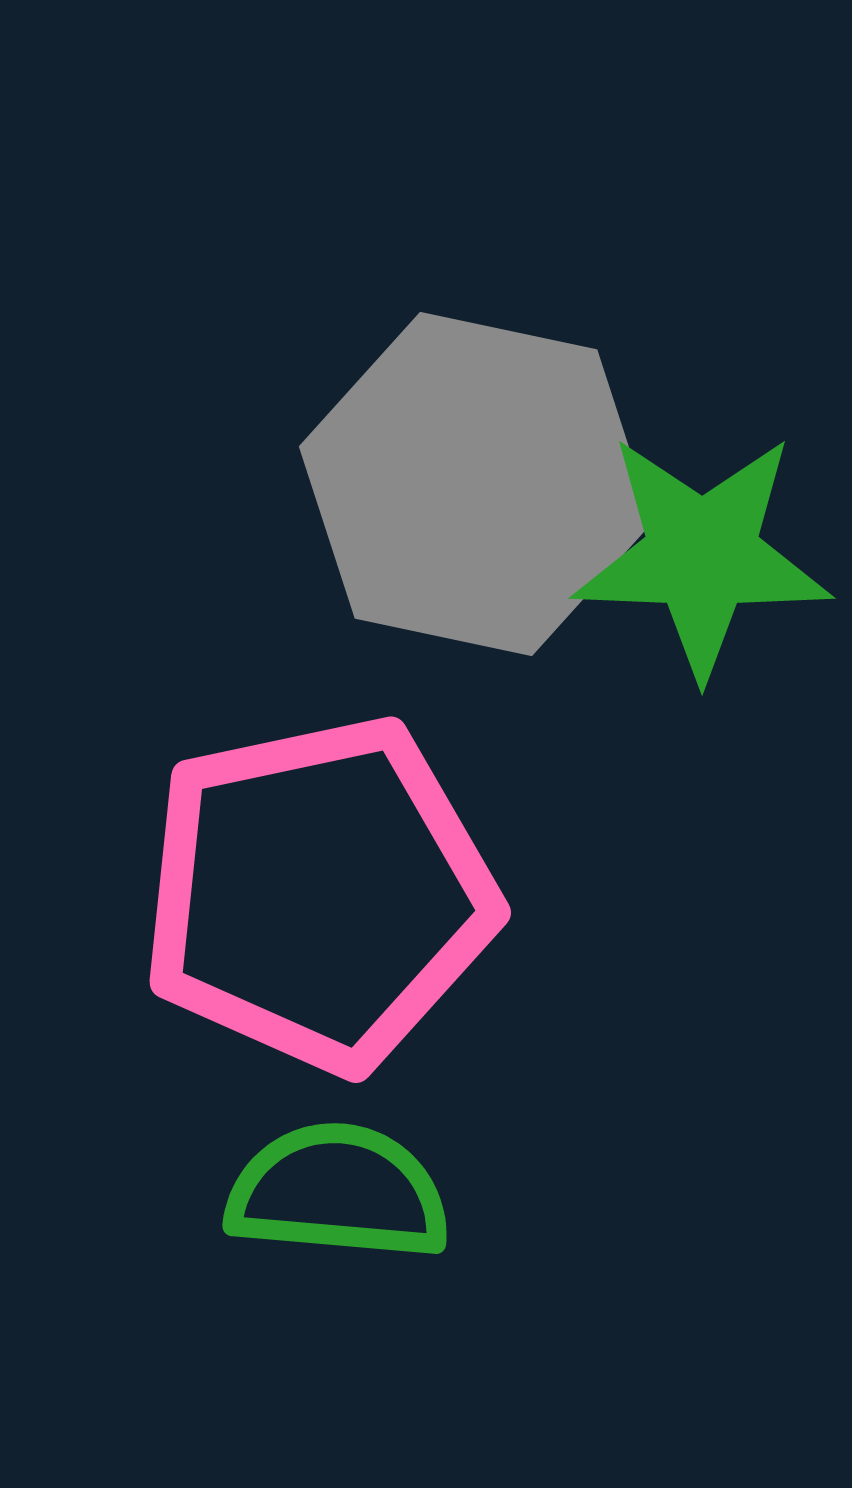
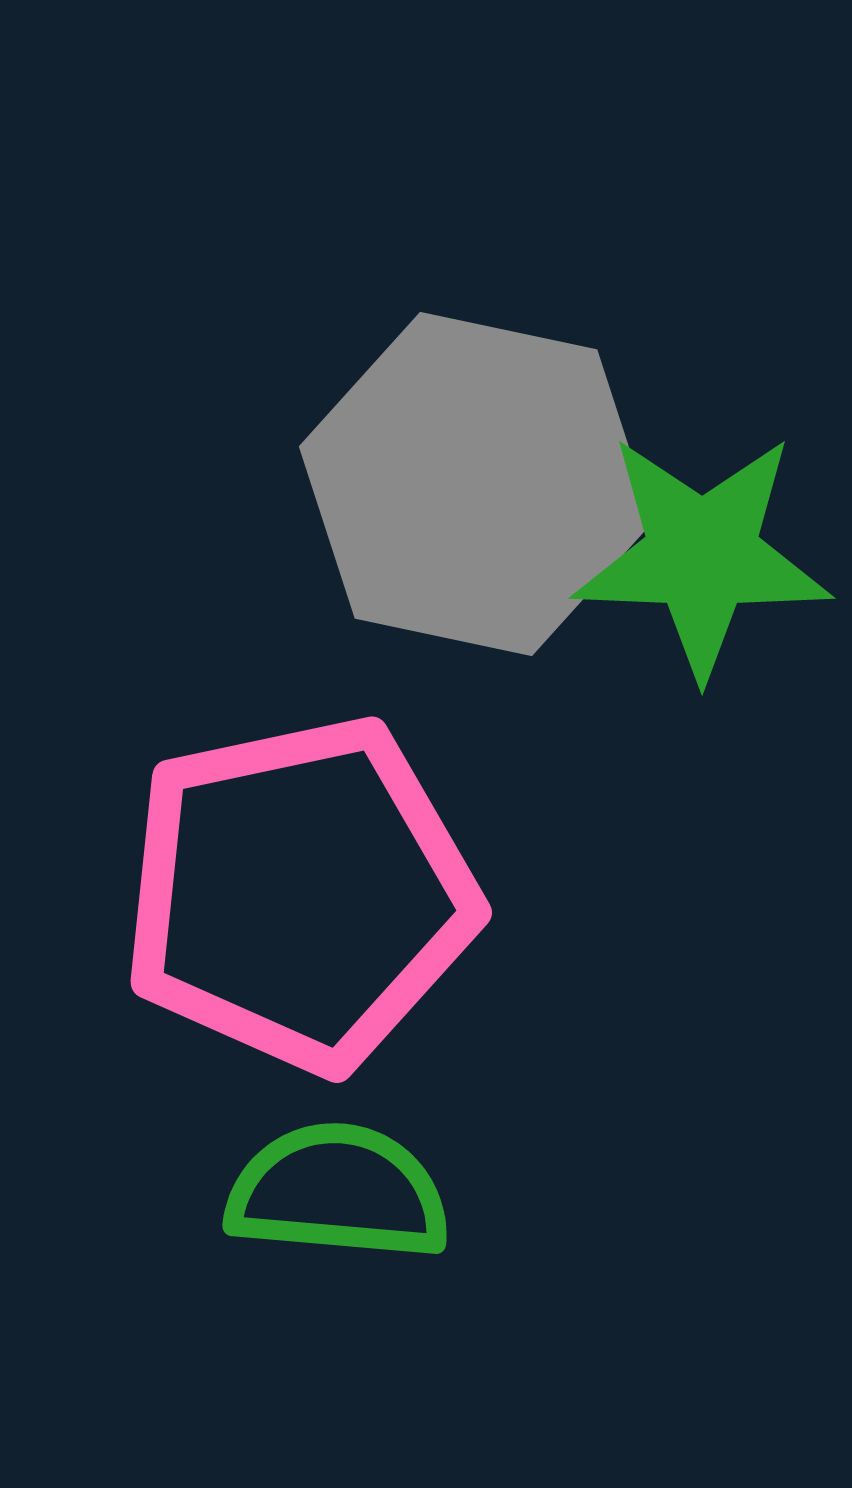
pink pentagon: moved 19 px left
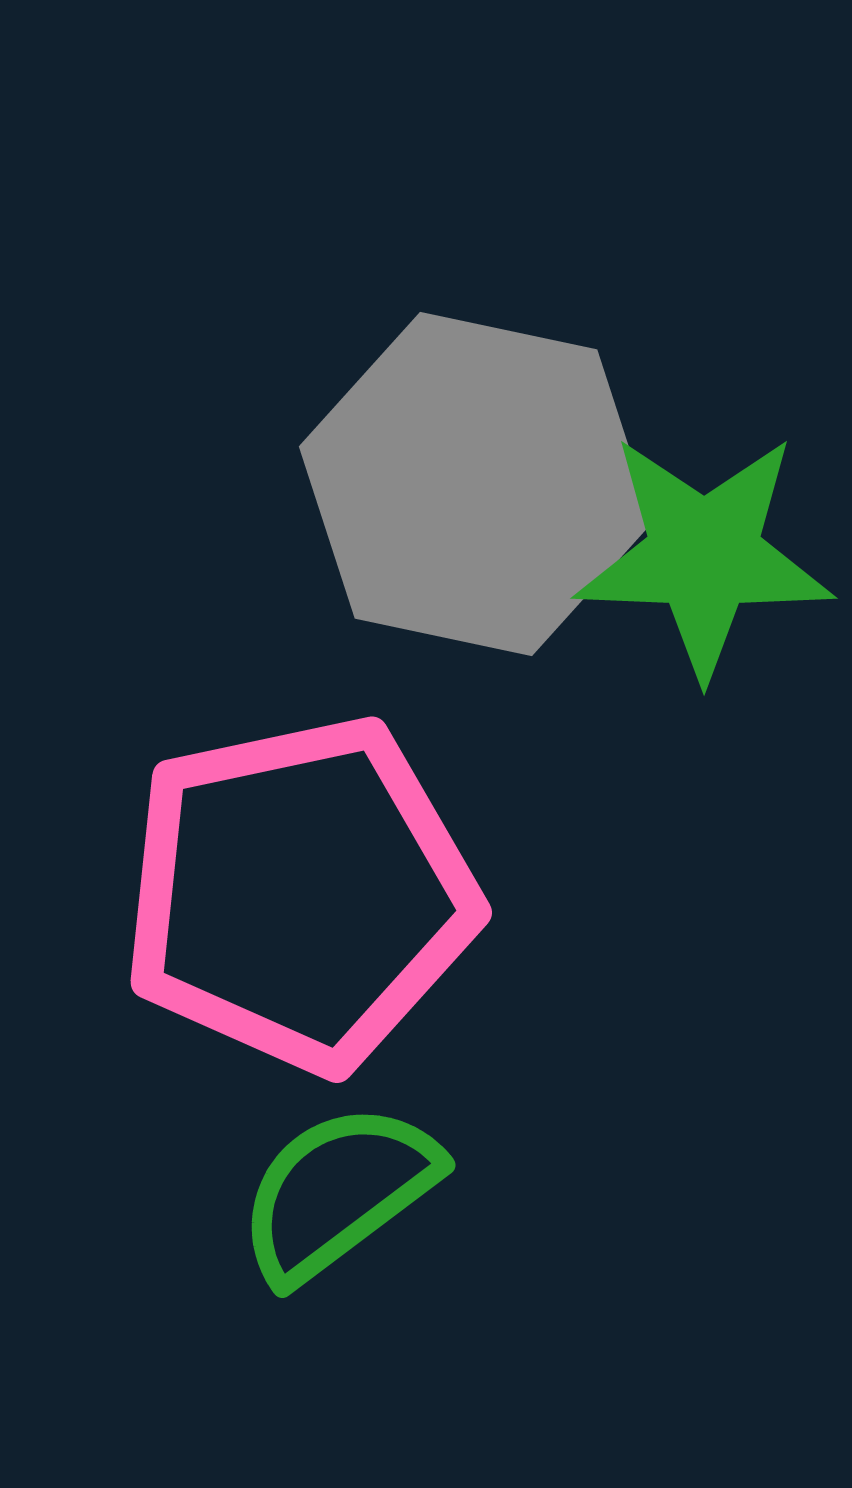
green star: moved 2 px right
green semicircle: rotated 42 degrees counterclockwise
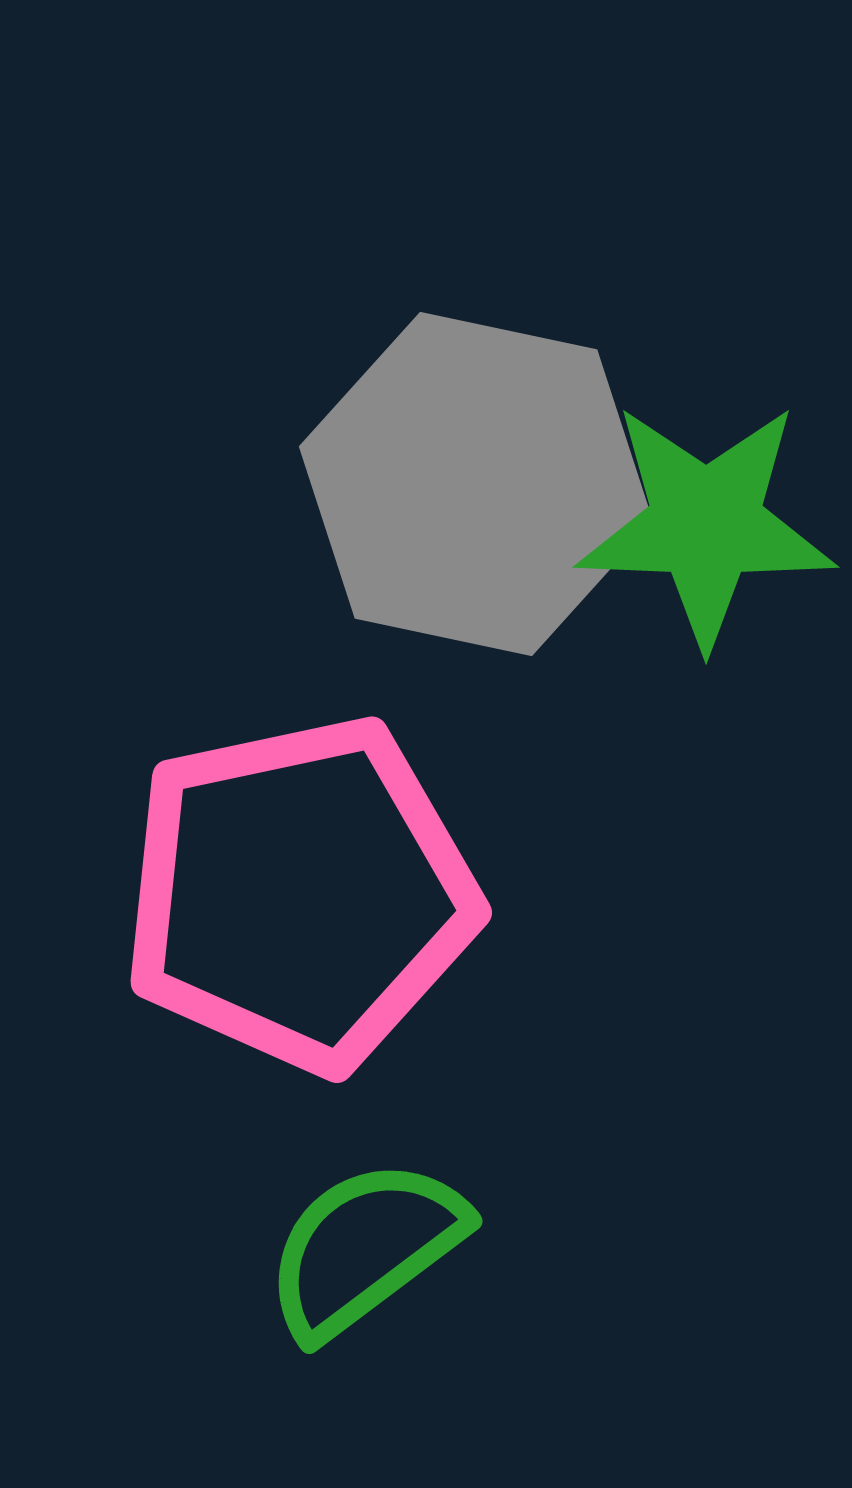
green star: moved 2 px right, 31 px up
green semicircle: moved 27 px right, 56 px down
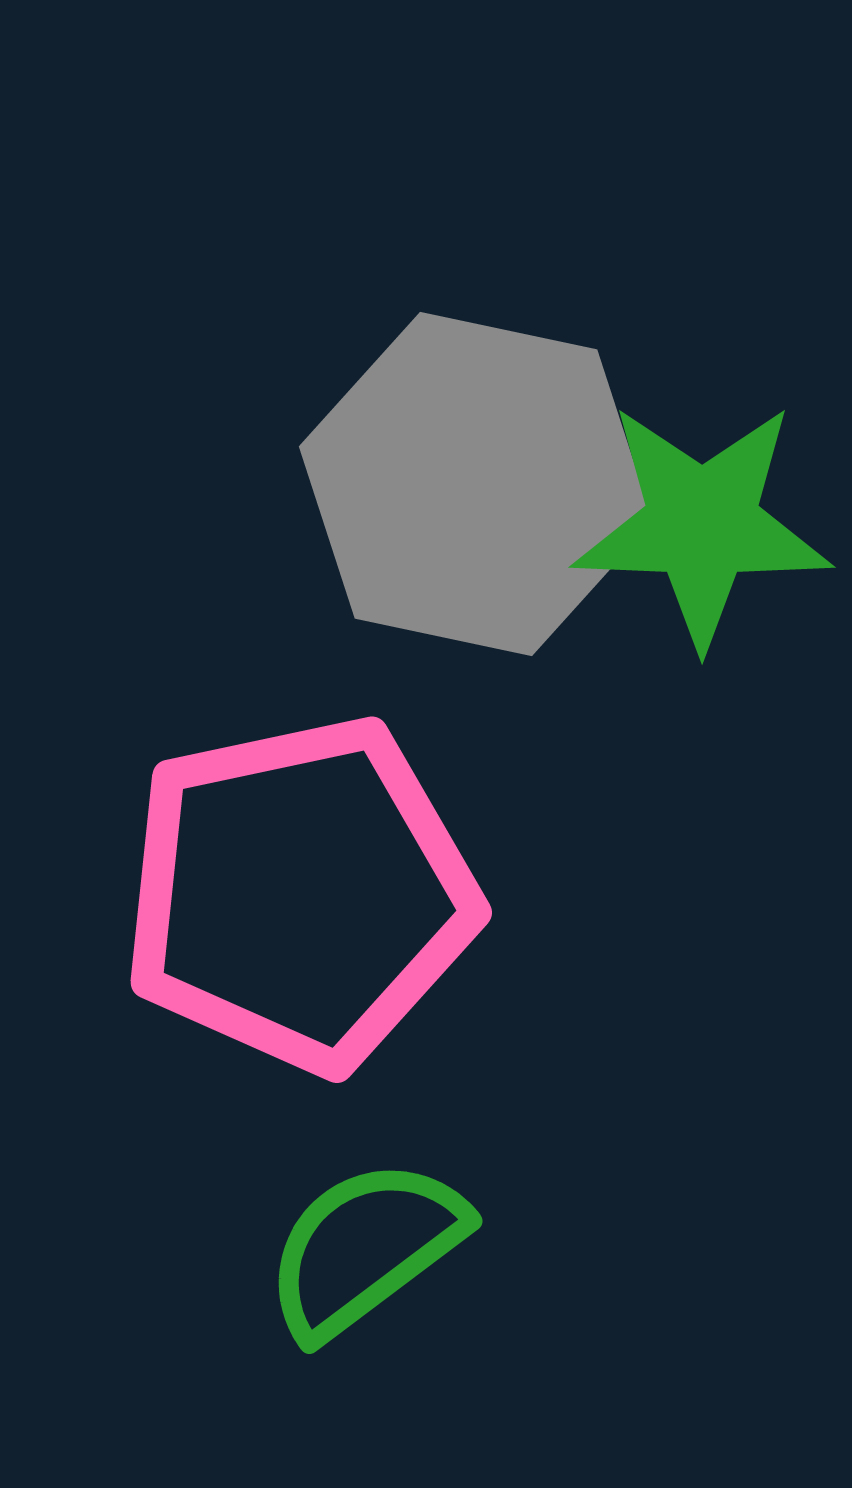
green star: moved 4 px left
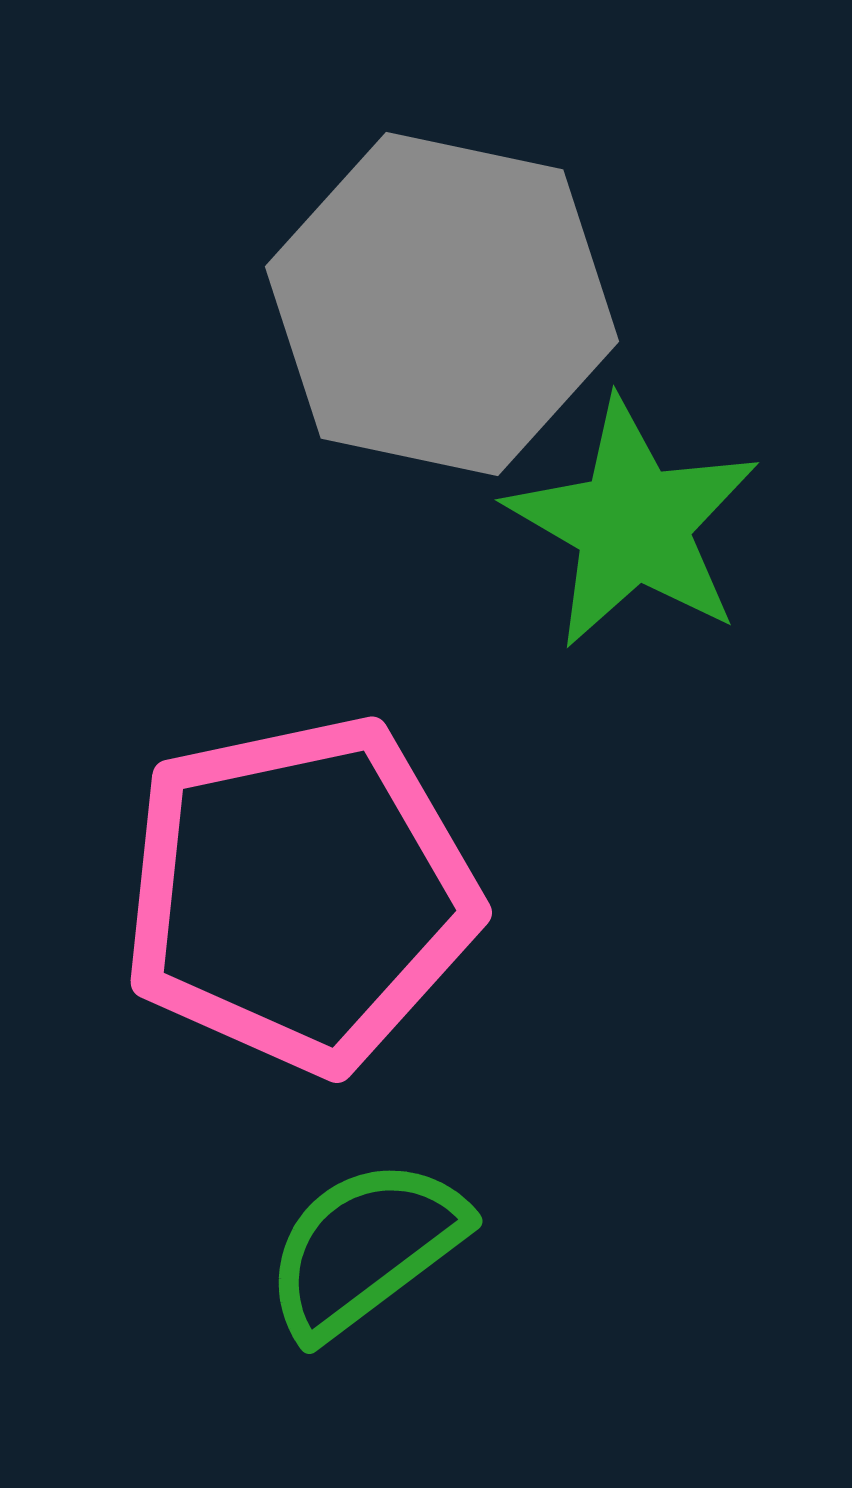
gray hexagon: moved 34 px left, 180 px up
green star: moved 69 px left; rotated 28 degrees clockwise
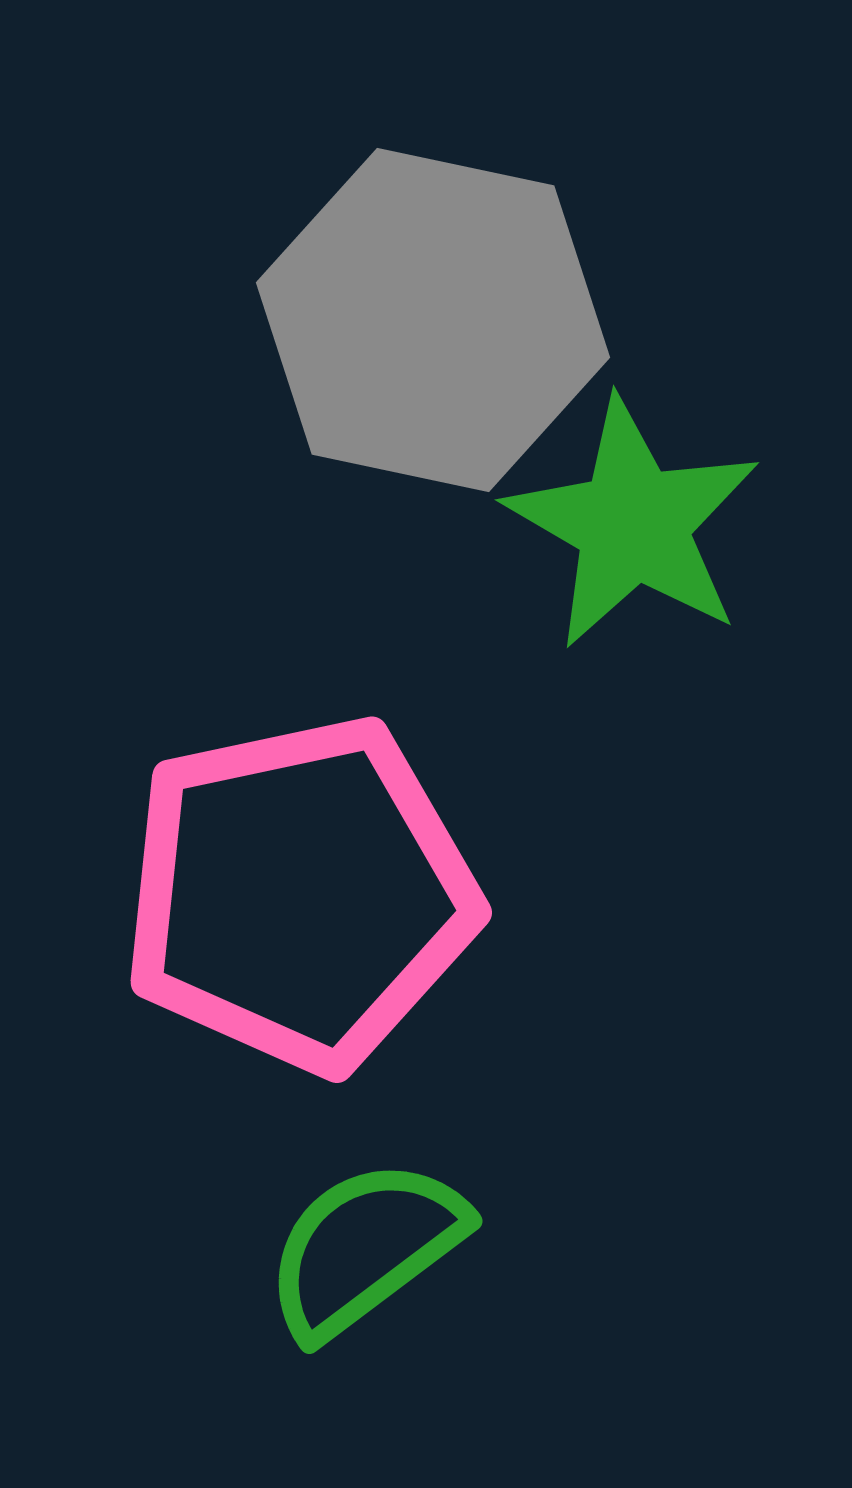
gray hexagon: moved 9 px left, 16 px down
